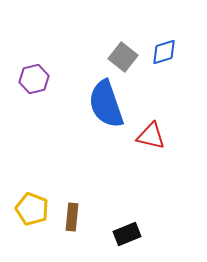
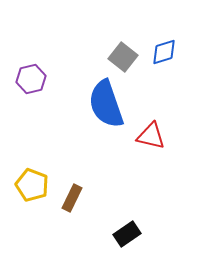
purple hexagon: moved 3 px left
yellow pentagon: moved 24 px up
brown rectangle: moved 19 px up; rotated 20 degrees clockwise
black rectangle: rotated 12 degrees counterclockwise
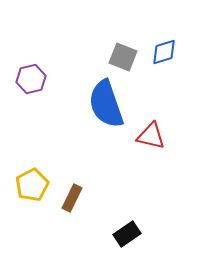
gray square: rotated 16 degrees counterclockwise
yellow pentagon: rotated 24 degrees clockwise
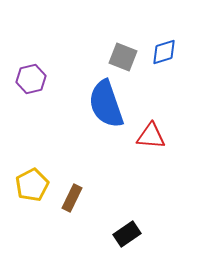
red triangle: rotated 8 degrees counterclockwise
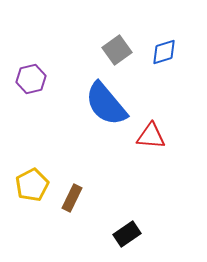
gray square: moved 6 px left, 7 px up; rotated 32 degrees clockwise
blue semicircle: rotated 21 degrees counterclockwise
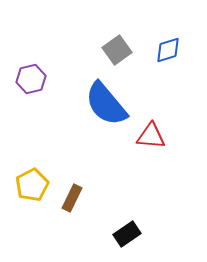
blue diamond: moved 4 px right, 2 px up
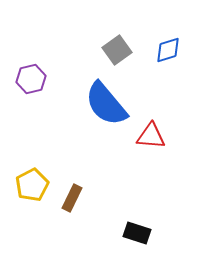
black rectangle: moved 10 px right, 1 px up; rotated 52 degrees clockwise
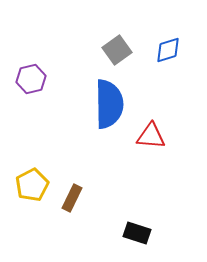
blue semicircle: moved 3 px right; rotated 141 degrees counterclockwise
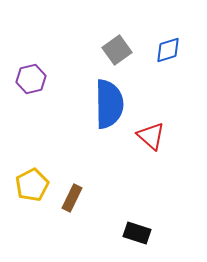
red triangle: rotated 36 degrees clockwise
